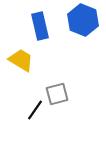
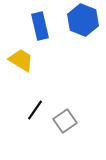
gray square: moved 8 px right, 27 px down; rotated 20 degrees counterclockwise
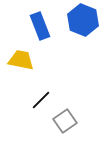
blue rectangle: rotated 8 degrees counterclockwise
yellow trapezoid: rotated 20 degrees counterclockwise
black line: moved 6 px right, 10 px up; rotated 10 degrees clockwise
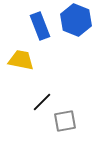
blue hexagon: moved 7 px left
black line: moved 1 px right, 2 px down
gray square: rotated 25 degrees clockwise
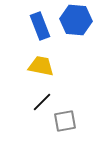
blue hexagon: rotated 16 degrees counterclockwise
yellow trapezoid: moved 20 px right, 6 px down
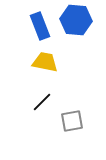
yellow trapezoid: moved 4 px right, 4 px up
gray square: moved 7 px right
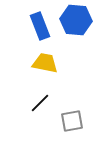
yellow trapezoid: moved 1 px down
black line: moved 2 px left, 1 px down
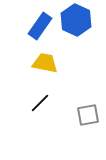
blue hexagon: rotated 20 degrees clockwise
blue rectangle: rotated 56 degrees clockwise
gray square: moved 16 px right, 6 px up
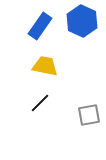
blue hexagon: moved 6 px right, 1 px down
yellow trapezoid: moved 3 px down
gray square: moved 1 px right
